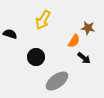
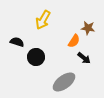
black semicircle: moved 7 px right, 8 px down
gray ellipse: moved 7 px right, 1 px down
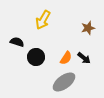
brown star: rotated 24 degrees counterclockwise
orange semicircle: moved 8 px left, 17 px down
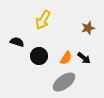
black circle: moved 3 px right, 1 px up
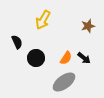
brown star: moved 2 px up
black semicircle: rotated 48 degrees clockwise
black circle: moved 3 px left, 2 px down
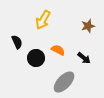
orange semicircle: moved 8 px left, 8 px up; rotated 96 degrees counterclockwise
gray ellipse: rotated 10 degrees counterclockwise
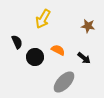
yellow arrow: moved 1 px up
brown star: rotated 24 degrees clockwise
black circle: moved 1 px left, 1 px up
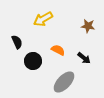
yellow arrow: rotated 30 degrees clockwise
black circle: moved 2 px left, 4 px down
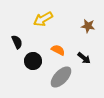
gray ellipse: moved 3 px left, 5 px up
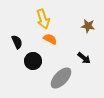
yellow arrow: rotated 78 degrees counterclockwise
orange semicircle: moved 8 px left, 11 px up
gray ellipse: moved 1 px down
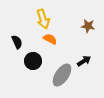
black arrow: moved 3 px down; rotated 72 degrees counterclockwise
gray ellipse: moved 1 px right, 3 px up; rotated 10 degrees counterclockwise
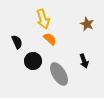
brown star: moved 1 px left, 2 px up; rotated 16 degrees clockwise
orange semicircle: rotated 16 degrees clockwise
black arrow: rotated 104 degrees clockwise
gray ellipse: moved 3 px left, 1 px up; rotated 65 degrees counterclockwise
